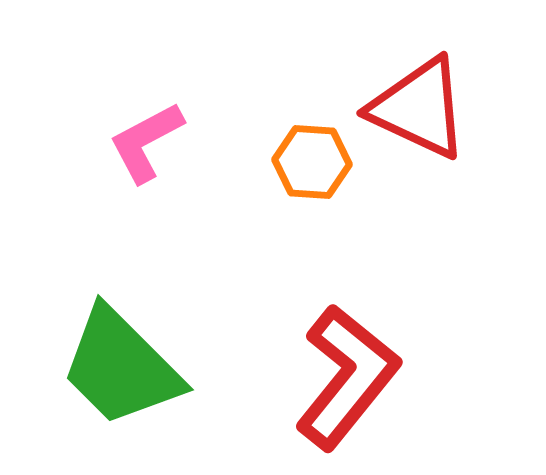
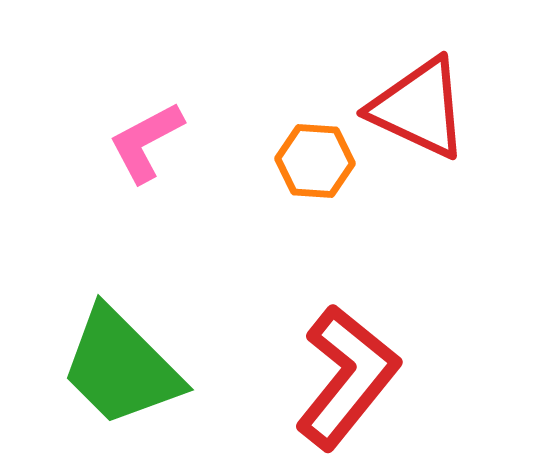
orange hexagon: moved 3 px right, 1 px up
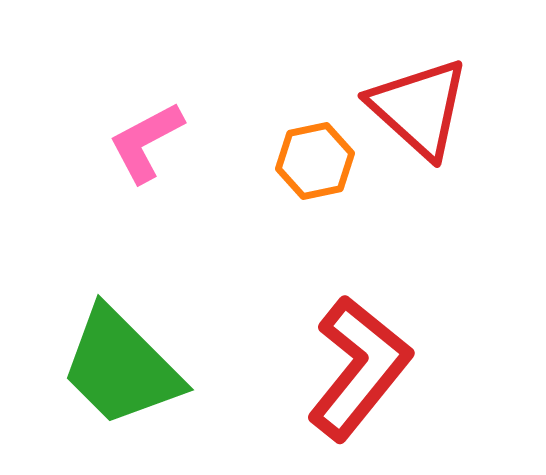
red triangle: rotated 17 degrees clockwise
orange hexagon: rotated 16 degrees counterclockwise
red L-shape: moved 12 px right, 9 px up
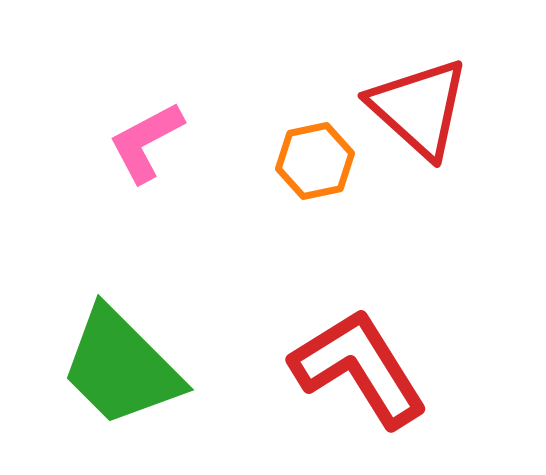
red L-shape: rotated 71 degrees counterclockwise
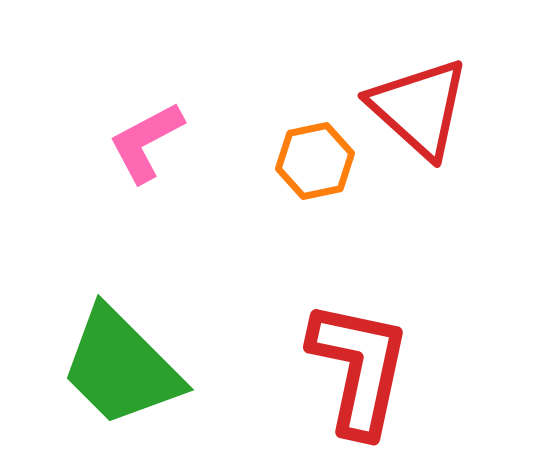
red L-shape: rotated 44 degrees clockwise
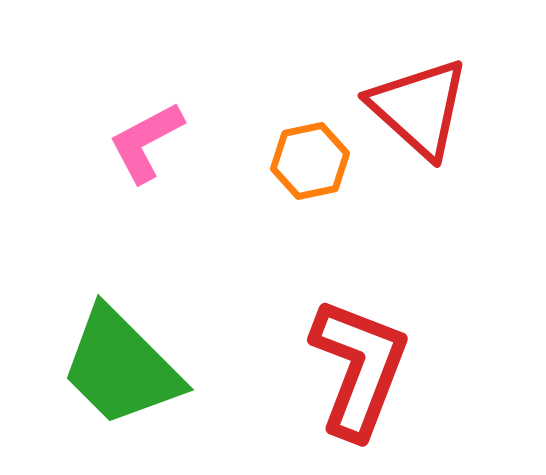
orange hexagon: moved 5 px left
red L-shape: rotated 9 degrees clockwise
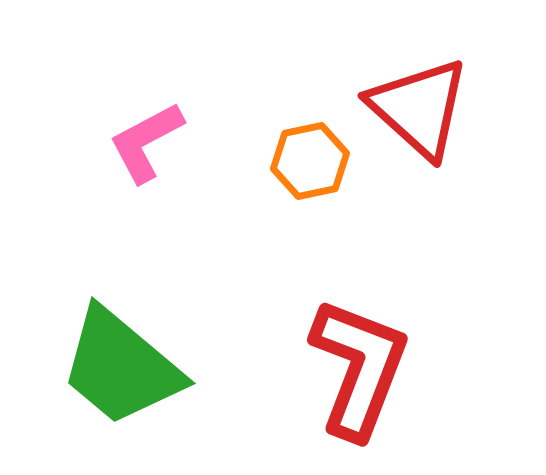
green trapezoid: rotated 5 degrees counterclockwise
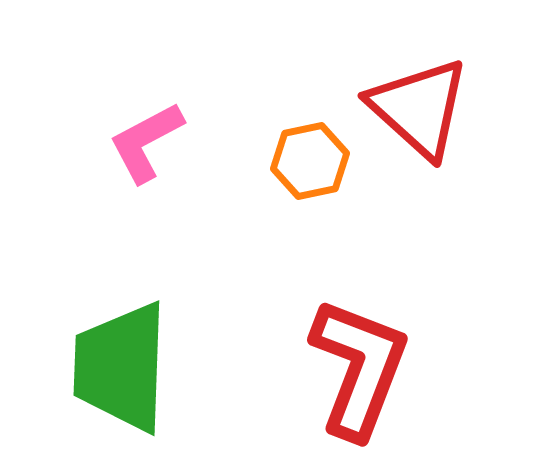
green trapezoid: rotated 52 degrees clockwise
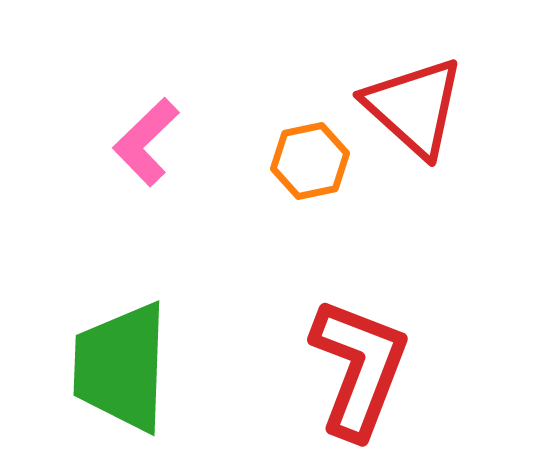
red triangle: moved 5 px left, 1 px up
pink L-shape: rotated 16 degrees counterclockwise
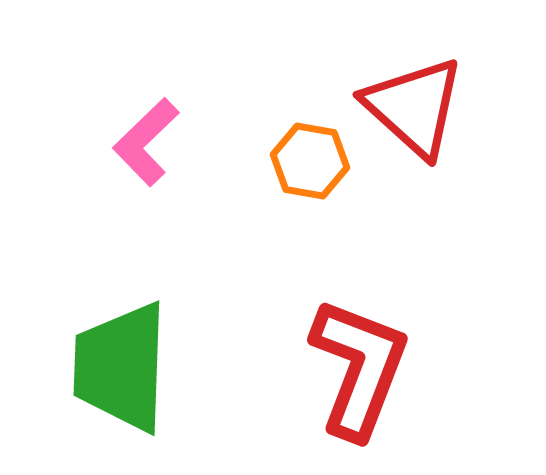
orange hexagon: rotated 22 degrees clockwise
